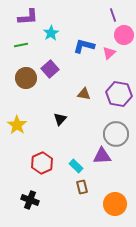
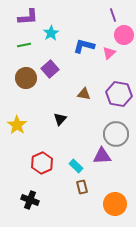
green line: moved 3 px right
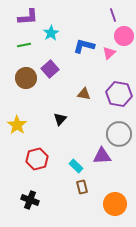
pink circle: moved 1 px down
gray circle: moved 3 px right
red hexagon: moved 5 px left, 4 px up; rotated 10 degrees clockwise
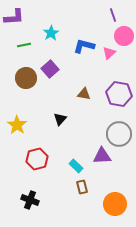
purple L-shape: moved 14 px left
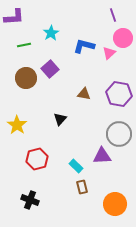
pink circle: moved 1 px left, 2 px down
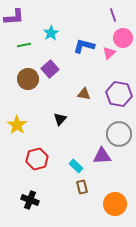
brown circle: moved 2 px right, 1 px down
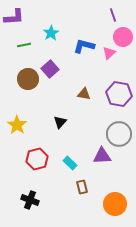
pink circle: moved 1 px up
black triangle: moved 3 px down
cyan rectangle: moved 6 px left, 3 px up
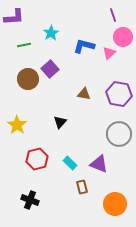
purple triangle: moved 3 px left, 8 px down; rotated 24 degrees clockwise
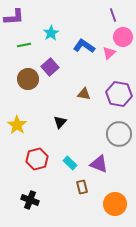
blue L-shape: rotated 20 degrees clockwise
purple square: moved 2 px up
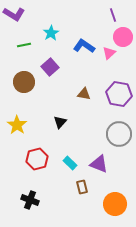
purple L-shape: moved 3 px up; rotated 35 degrees clockwise
brown circle: moved 4 px left, 3 px down
